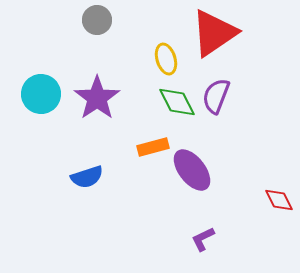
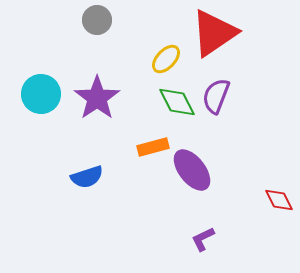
yellow ellipse: rotated 60 degrees clockwise
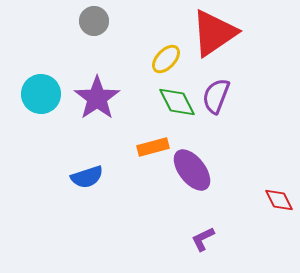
gray circle: moved 3 px left, 1 px down
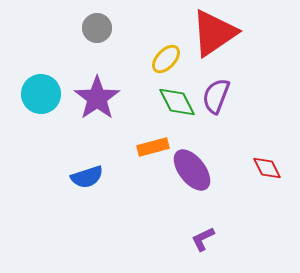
gray circle: moved 3 px right, 7 px down
red diamond: moved 12 px left, 32 px up
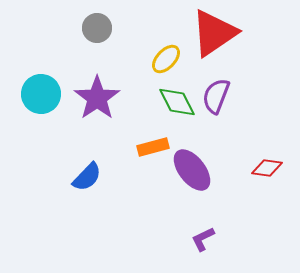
red diamond: rotated 56 degrees counterclockwise
blue semicircle: rotated 28 degrees counterclockwise
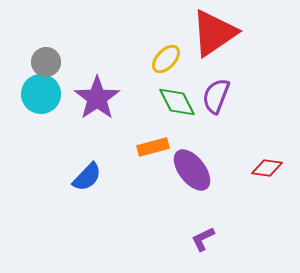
gray circle: moved 51 px left, 34 px down
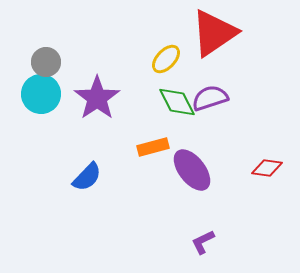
purple semicircle: moved 6 px left, 2 px down; rotated 51 degrees clockwise
purple L-shape: moved 3 px down
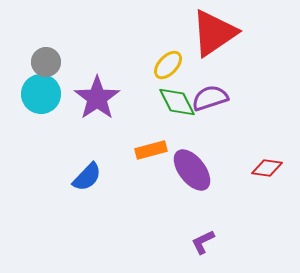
yellow ellipse: moved 2 px right, 6 px down
orange rectangle: moved 2 px left, 3 px down
